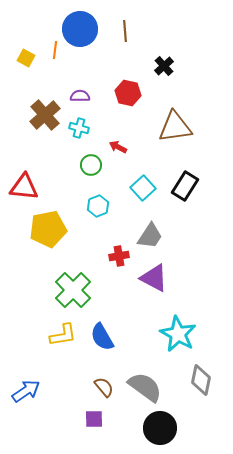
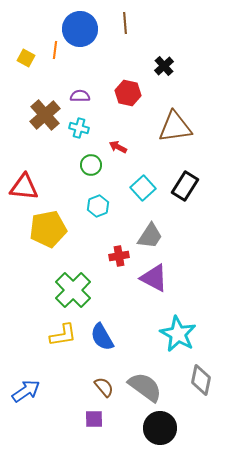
brown line: moved 8 px up
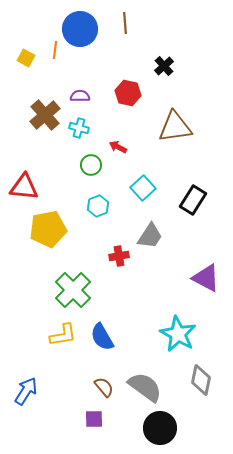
black rectangle: moved 8 px right, 14 px down
purple triangle: moved 52 px right
blue arrow: rotated 24 degrees counterclockwise
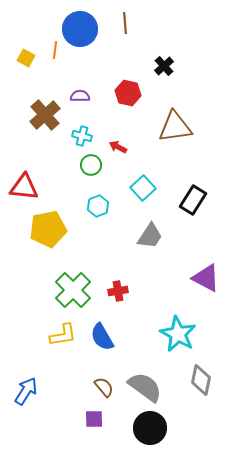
cyan cross: moved 3 px right, 8 px down
red cross: moved 1 px left, 35 px down
black circle: moved 10 px left
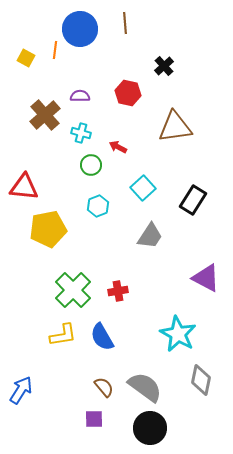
cyan cross: moved 1 px left, 3 px up
blue arrow: moved 5 px left, 1 px up
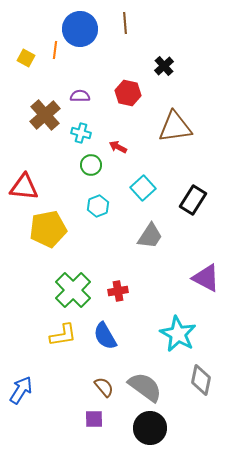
blue semicircle: moved 3 px right, 1 px up
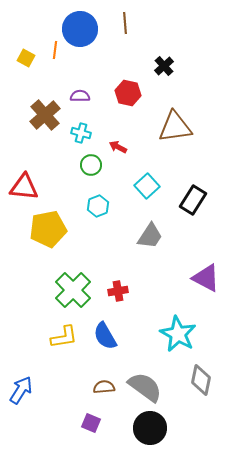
cyan square: moved 4 px right, 2 px up
yellow L-shape: moved 1 px right, 2 px down
brown semicircle: rotated 55 degrees counterclockwise
purple square: moved 3 px left, 4 px down; rotated 24 degrees clockwise
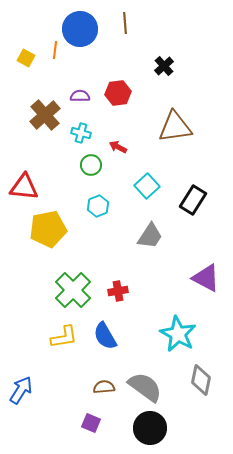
red hexagon: moved 10 px left; rotated 20 degrees counterclockwise
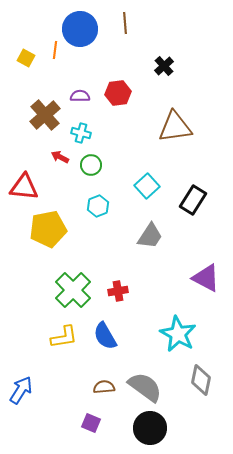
red arrow: moved 58 px left, 10 px down
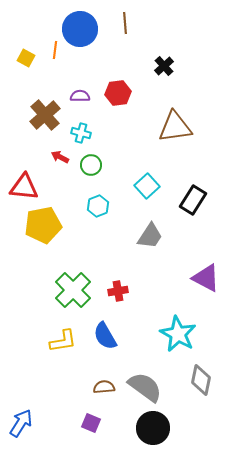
yellow pentagon: moved 5 px left, 4 px up
yellow L-shape: moved 1 px left, 4 px down
blue arrow: moved 33 px down
black circle: moved 3 px right
